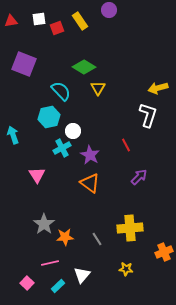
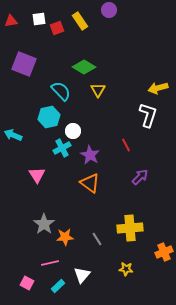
yellow triangle: moved 2 px down
cyan arrow: rotated 48 degrees counterclockwise
purple arrow: moved 1 px right
pink square: rotated 16 degrees counterclockwise
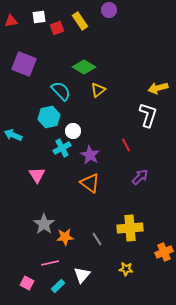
white square: moved 2 px up
yellow triangle: rotated 21 degrees clockwise
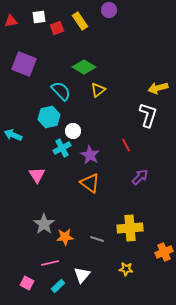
gray line: rotated 40 degrees counterclockwise
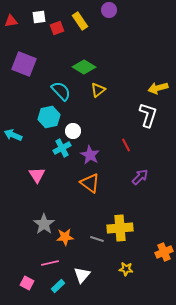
yellow cross: moved 10 px left
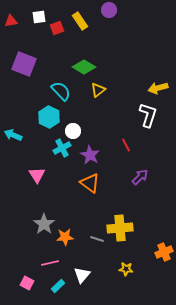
cyan hexagon: rotated 20 degrees counterclockwise
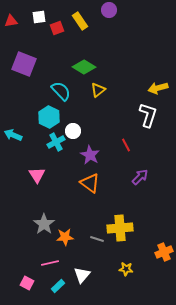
cyan cross: moved 6 px left, 6 px up
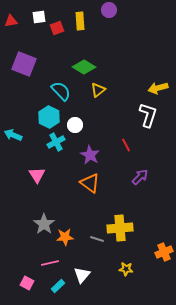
yellow rectangle: rotated 30 degrees clockwise
white circle: moved 2 px right, 6 px up
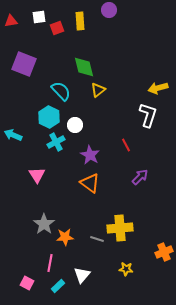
green diamond: rotated 45 degrees clockwise
pink line: rotated 66 degrees counterclockwise
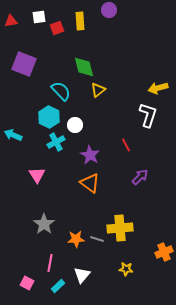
orange star: moved 11 px right, 2 px down
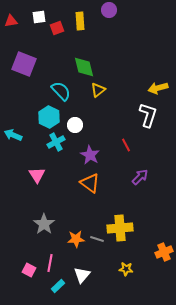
pink square: moved 2 px right, 13 px up
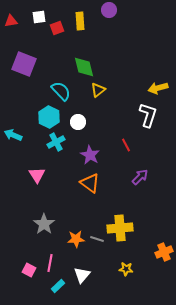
white circle: moved 3 px right, 3 px up
